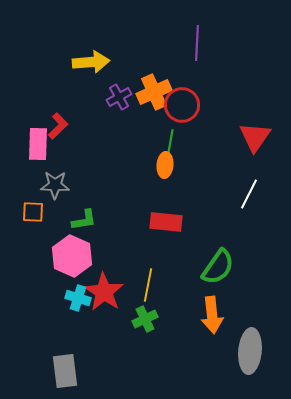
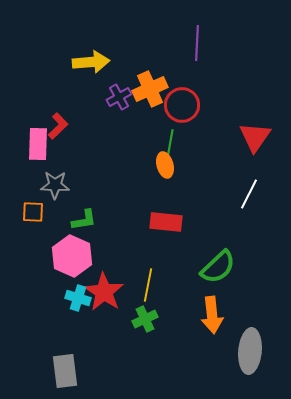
orange cross: moved 4 px left, 3 px up
orange ellipse: rotated 20 degrees counterclockwise
green semicircle: rotated 12 degrees clockwise
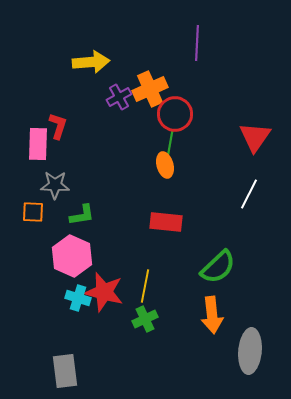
red circle: moved 7 px left, 9 px down
red L-shape: rotated 28 degrees counterclockwise
green L-shape: moved 2 px left, 5 px up
yellow line: moved 3 px left, 1 px down
red star: rotated 18 degrees counterclockwise
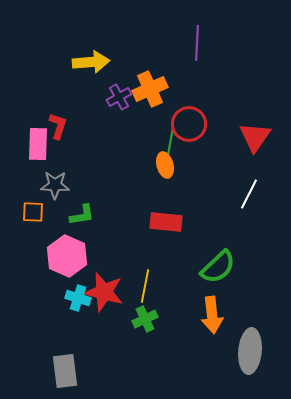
red circle: moved 14 px right, 10 px down
pink hexagon: moved 5 px left
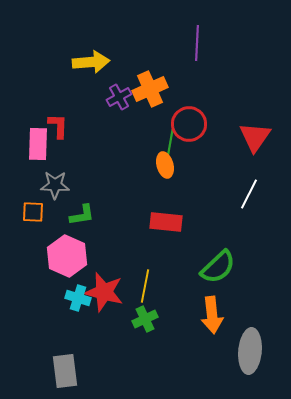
red L-shape: rotated 16 degrees counterclockwise
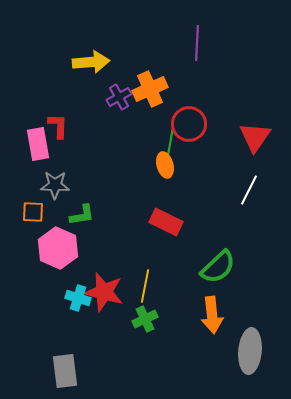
pink rectangle: rotated 12 degrees counterclockwise
white line: moved 4 px up
red rectangle: rotated 20 degrees clockwise
pink hexagon: moved 9 px left, 8 px up
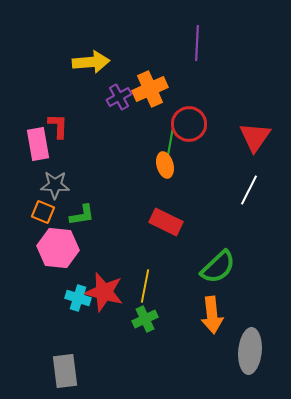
orange square: moved 10 px right; rotated 20 degrees clockwise
pink hexagon: rotated 18 degrees counterclockwise
